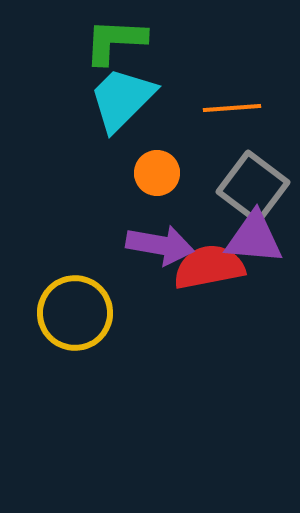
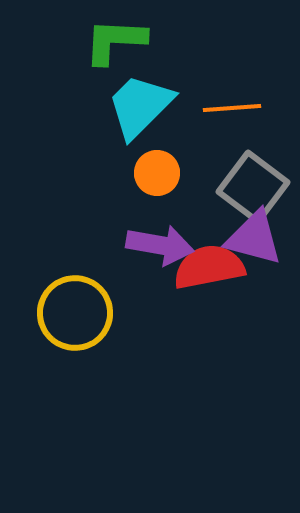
cyan trapezoid: moved 18 px right, 7 px down
purple triangle: rotated 10 degrees clockwise
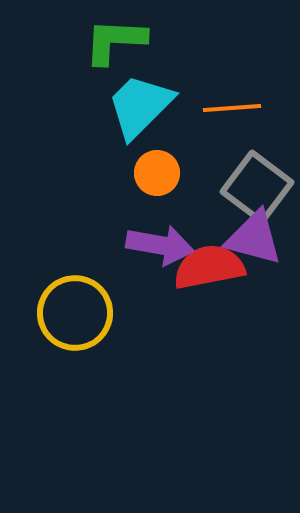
gray square: moved 4 px right
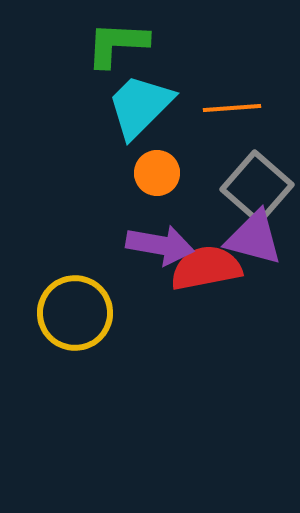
green L-shape: moved 2 px right, 3 px down
gray square: rotated 4 degrees clockwise
red semicircle: moved 3 px left, 1 px down
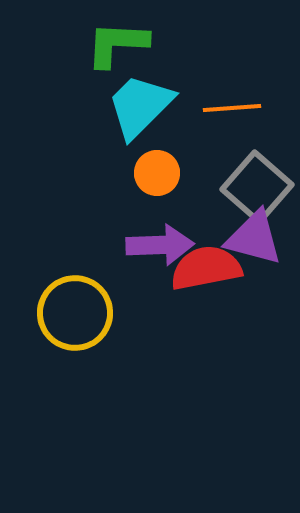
purple arrow: rotated 12 degrees counterclockwise
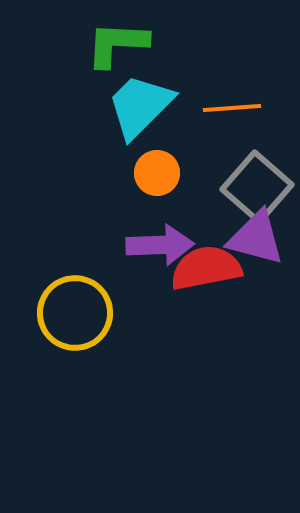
purple triangle: moved 2 px right
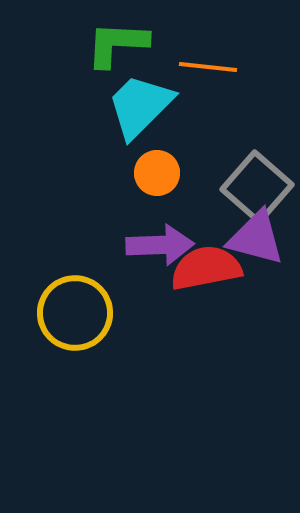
orange line: moved 24 px left, 41 px up; rotated 10 degrees clockwise
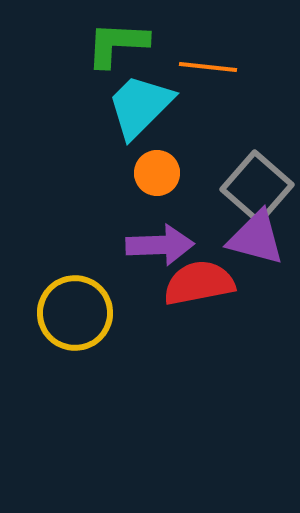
red semicircle: moved 7 px left, 15 px down
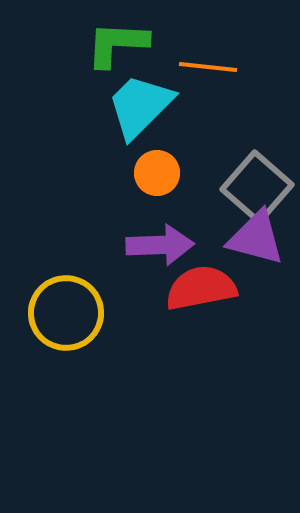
red semicircle: moved 2 px right, 5 px down
yellow circle: moved 9 px left
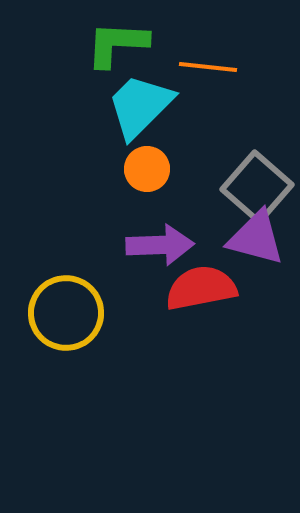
orange circle: moved 10 px left, 4 px up
